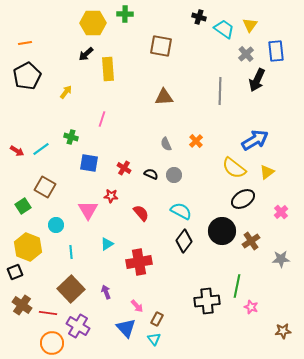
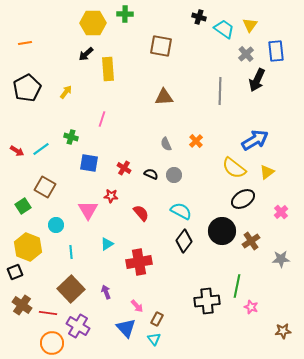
black pentagon at (27, 76): moved 12 px down
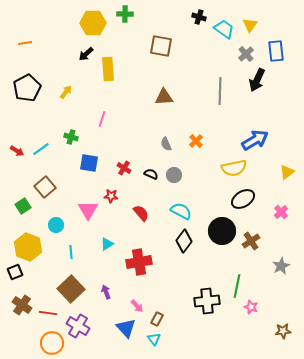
yellow semicircle at (234, 168): rotated 50 degrees counterclockwise
yellow triangle at (267, 172): moved 20 px right
brown square at (45, 187): rotated 20 degrees clockwise
gray star at (281, 259): moved 7 px down; rotated 24 degrees counterclockwise
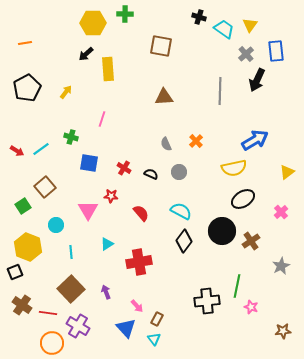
gray circle at (174, 175): moved 5 px right, 3 px up
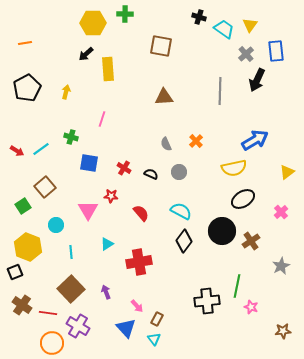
yellow arrow at (66, 92): rotated 24 degrees counterclockwise
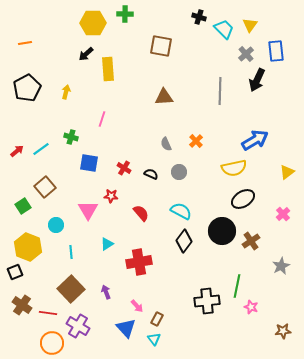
cyan trapezoid at (224, 29): rotated 10 degrees clockwise
red arrow at (17, 151): rotated 72 degrees counterclockwise
pink cross at (281, 212): moved 2 px right, 2 px down
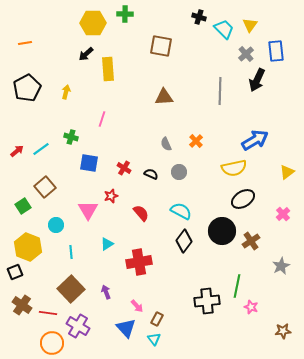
red star at (111, 196): rotated 24 degrees counterclockwise
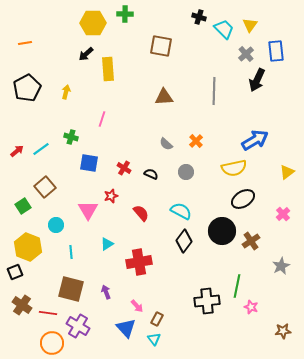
gray line at (220, 91): moved 6 px left
gray semicircle at (166, 144): rotated 24 degrees counterclockwise
gray circle at (179, 172): moved 7 px right
brown square at (71, 289): rotated 32 degrees counterclockwise
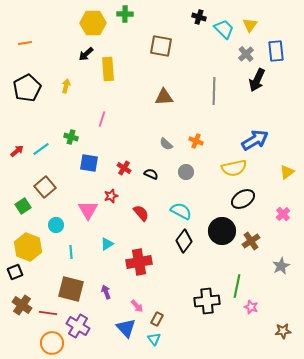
yellow arrow at (66, 92): moved 6 px up
orange cross at (196, 141): rotated 24 degrees counterclockwise
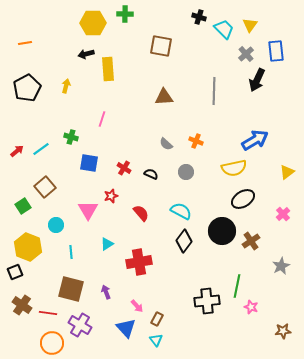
black arrow at (86, 54): rotated 28 degrees clockwise
purple cross at (78, 326): moved 2 px right, 1 px up
cyan triangle at (154, 339): moved 2 px right, 1 px down
